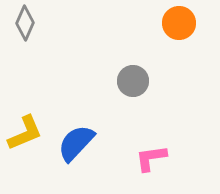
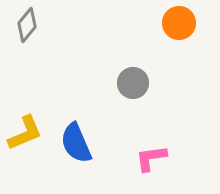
gray diamond: moved 2 px right, 2 px down; rotated 16 degrees clockwise
gray circle: moved 2 px down
blue semicircle: rotated 66 degrees counterclockwise
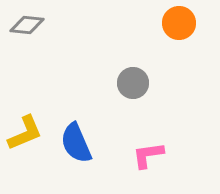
gray diamond: rotated 56 degrees clockwise
pink L-shape: moved 3 px left, 3 px up
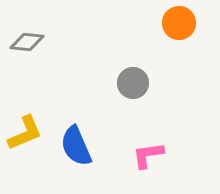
gray diamond: moved 17 px down
blue semicircle: moved 3 px down
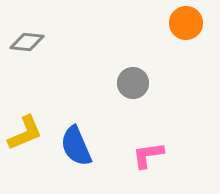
orange circle: moved 7 px right
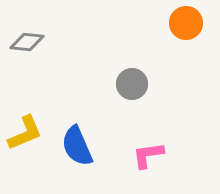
gray circle: moved 1 px left, 1 px down
blue semicircle: moved 1 px right
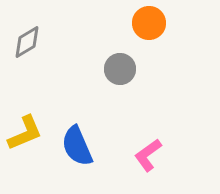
orange circle: moved 37 px left
gray diamond: rotated 36 degrees counterclockwise
gray circle: moved 12 px left, 15 px up
pink L-shape: rotated 28 degrees counterclockwise
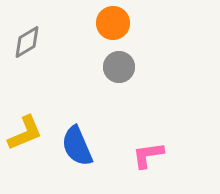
orange circle: moved 36 px left
gray circle: moved 1 px left, 2 px up
pink L-shape: rotated 28 degrees clockwise
